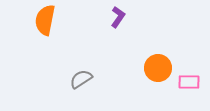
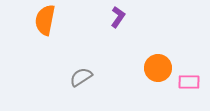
gray semicircle: moved 2 px up
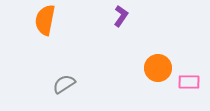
purple L-shape: moved 3 px right, 1 px up
gray semicircle: moved 17 px left, 7 px down
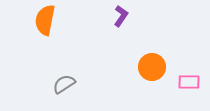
orange circle: moved 6 px left, 1 px up
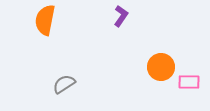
orange circle: moved 9 px right
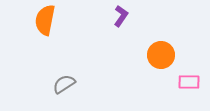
orange circle: moved 12 px up
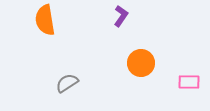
orange semicircle: rotated 20 degrees counterclockwise
orange circle: moved 20 px left, 8 px down
gray semicircle: moved 3 px right, 1 px up
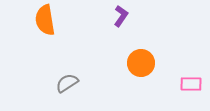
pink rectangle: moved 2 px right, 2 px down
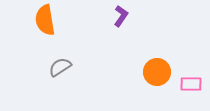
orange circle: moved 16 px right, 9 px down
gray semicircle: moved 7 px left, 16 px up
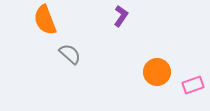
orange semicircle: rotated 12 degrees counterclockwise
gray semicircle: moved 10 px right, 13 px up; rotated 75 degrees clockwise
pink rectangle: moved 2 px right, 1 px down; rotated 20 degrees counterclockwise
